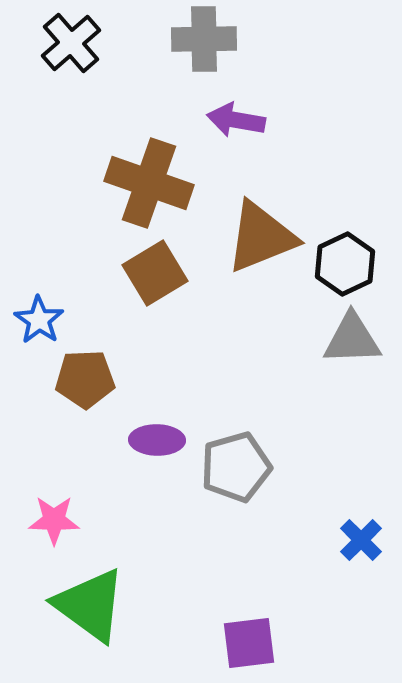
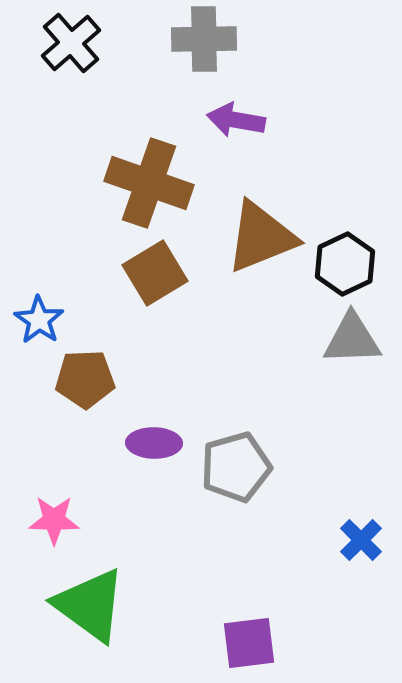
purple ellipse: moved 3 px left, 3 px down
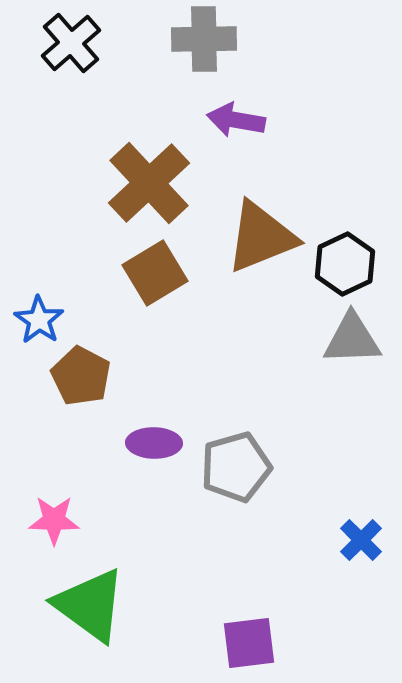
brown cross: rotated 28 degrees clockwise
brown pentagon: moved 4 px left, 3 px up; rotated 30 degrees clockwise
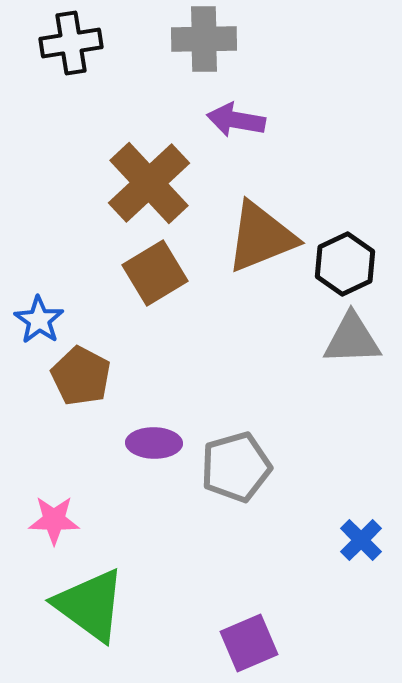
black cross: rotated 32 degrees clockwise
purple square: rotated 16 degrees counterclockwise
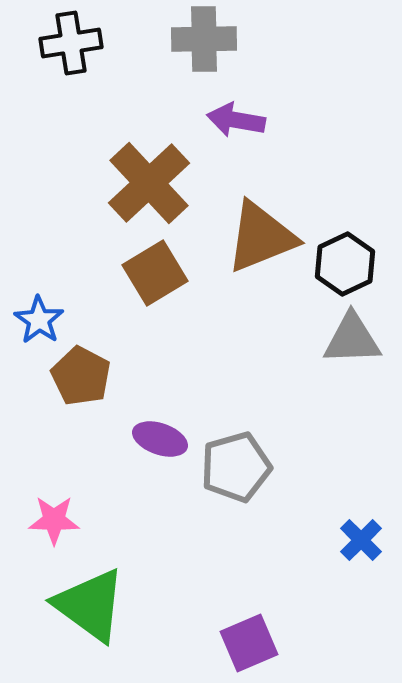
purple ellipse: moved 6 px right, 4 px up; rotated 18 degrees clockwise
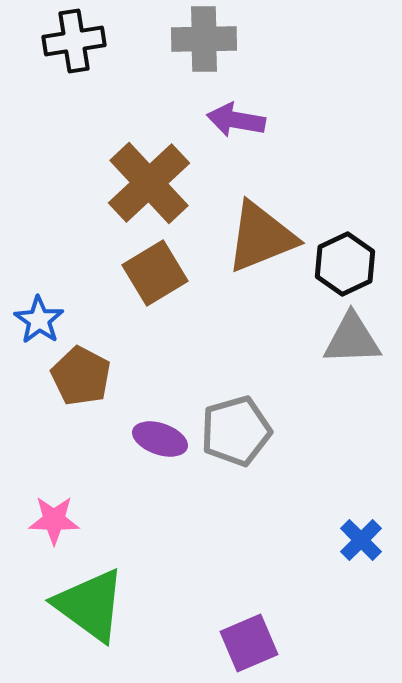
black cross: moved 3 px right, 2 px up
gray pentagon: moved 36 px up
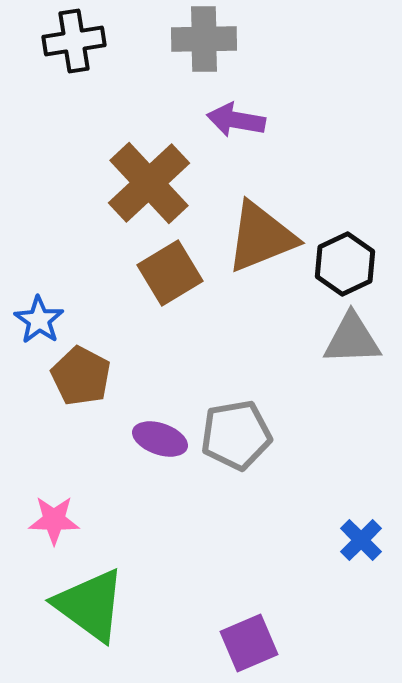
brown square: moved 15 px right
gray pentagon: moved 4 px down; rotated 6 degrees clockwise
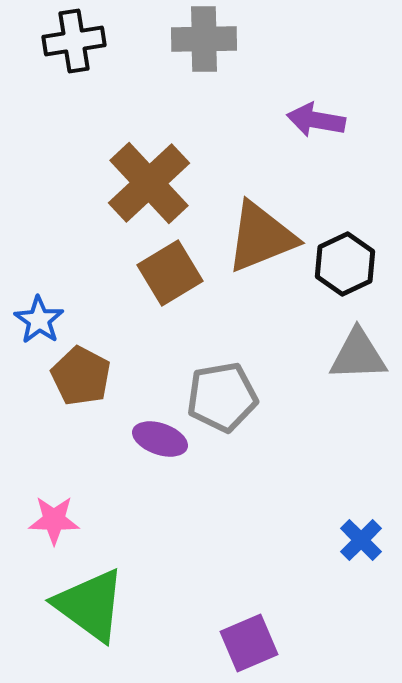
purple arrow: moved 80 px right
gray triangle: moved 6 px right, 16 px down
gray pentagon: moved 14 px left, 38 px up
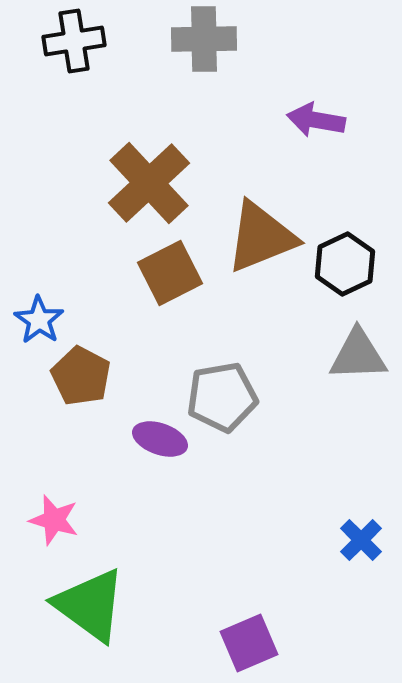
brown square: rotated 4 degrees clockwise
pink star: rotated 15 degrees clockwise
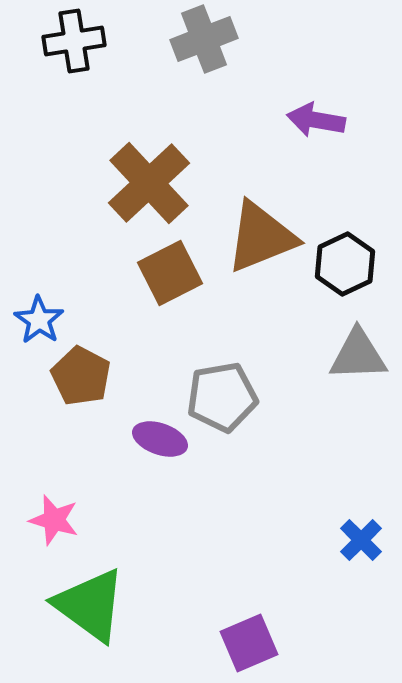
gray cross: rotated 20 degrees counterclockwise
